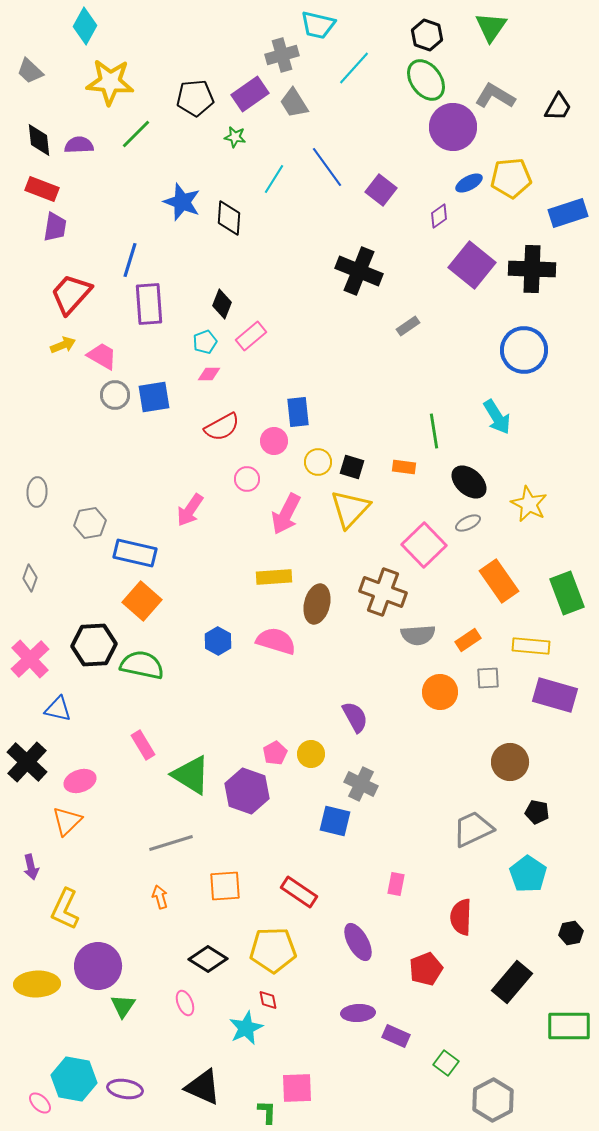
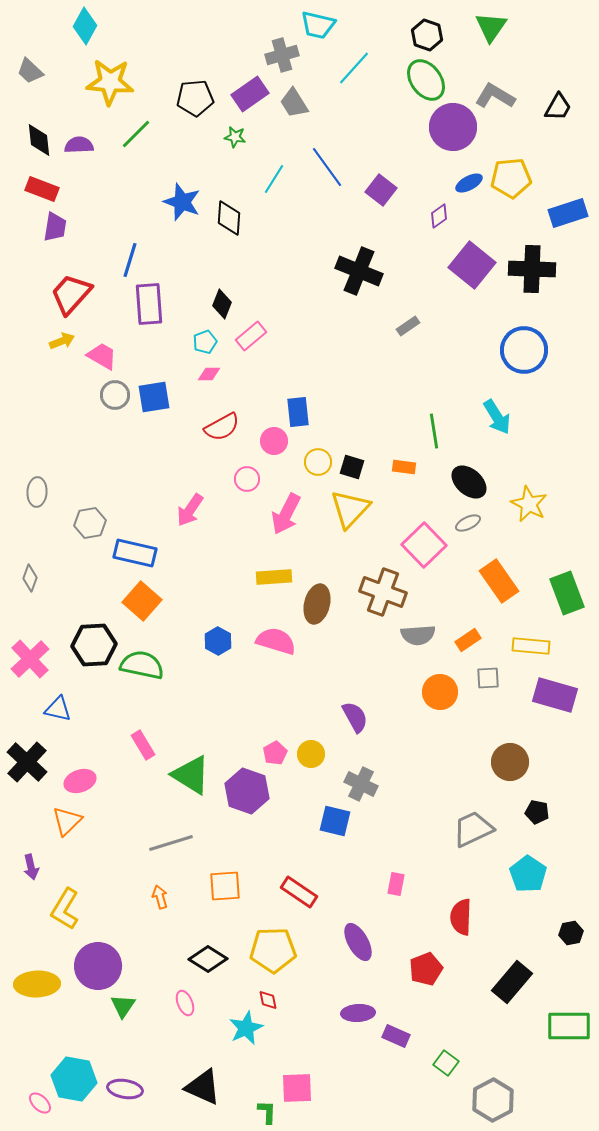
yellow arrow at (63, 345): moved 1 px left, 4 px up
yellow L-shape at (65, 909): rotated 6 degrees clockwise
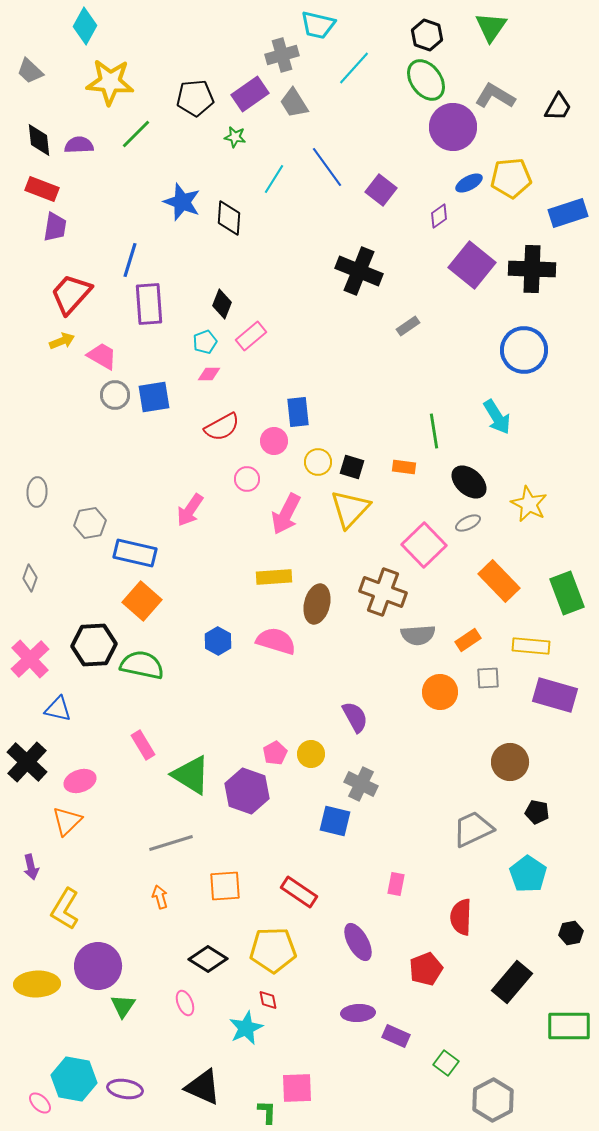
orange rectangle at (499, 581): rotated 9 degrees counterclockwise
